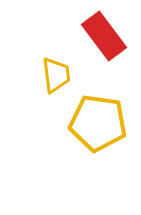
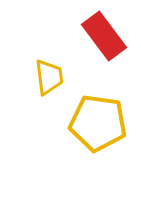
yellow trapezoid: moved 7 px left, 2 px down
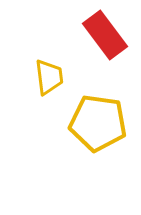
red rectangle: moved 1 px right, 1 px up
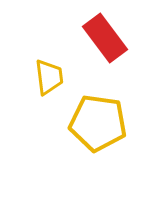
red rectangle: moved 3 px down
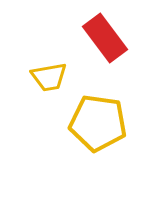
yellow trapezoid: rotated 87 degrees clockwise
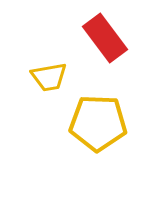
yellow pentagon: rotated 6 degrees counterclockwise
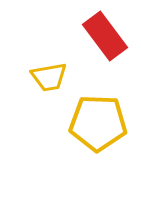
red rectangle: moved 2 px up
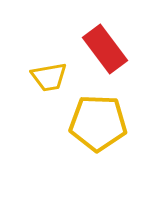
red rectangle: moved 13 px down
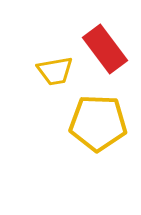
yellow trapezoid: moved 6 px right, 6 px up
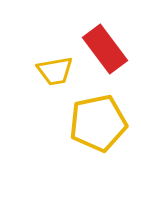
yellow pentagon: rotated 14 degrees counterclockwise
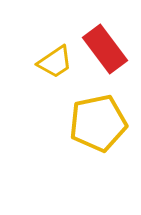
yellow trapezoid: moved 9 px up; rotated 24 degrees counterclockwise
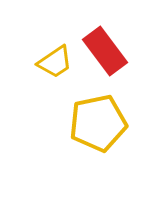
red rectangle: moved 2 px down
